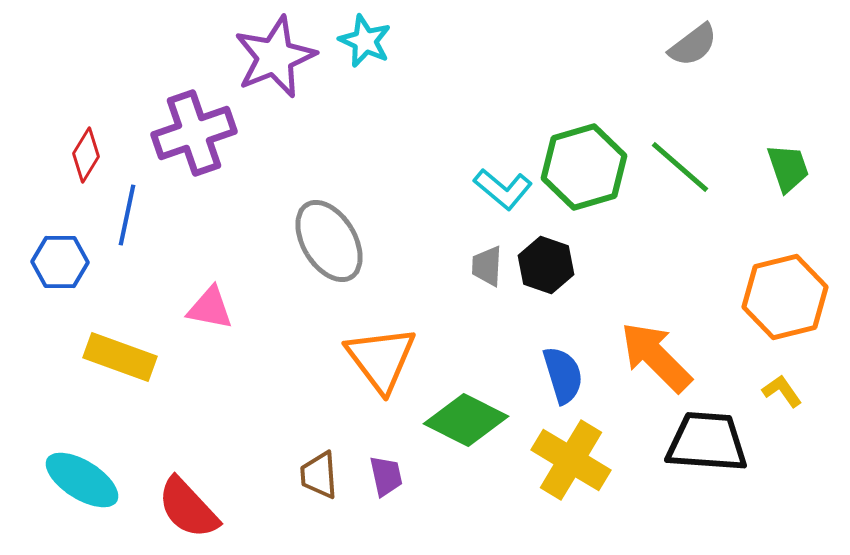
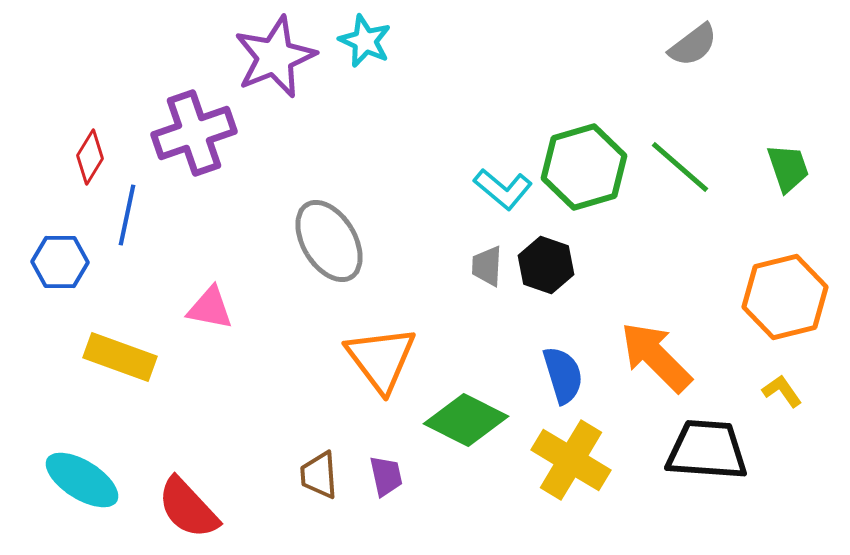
red diamond: moved 4 px right, 2 px down
black trapezoid: moved 8 px down
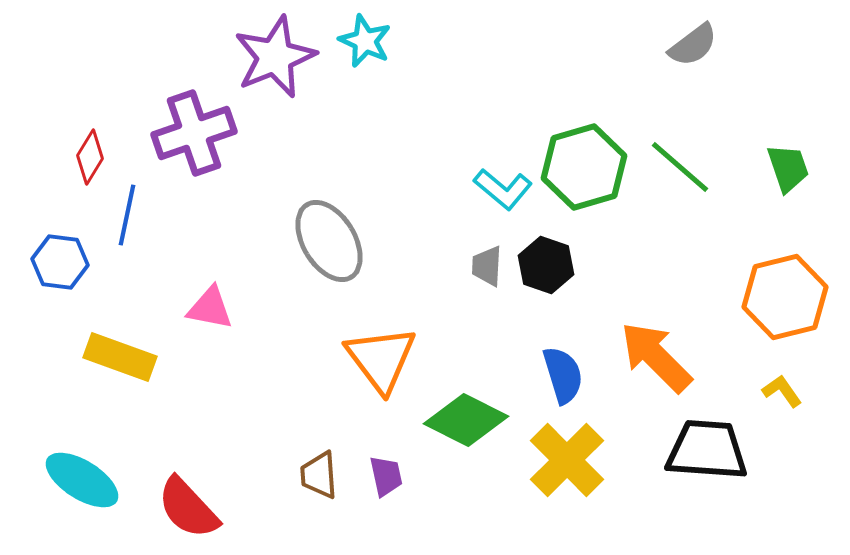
blue hexagon: rotated 6 degrees clockwise
yellow cross: moved 4 px left; rotated 14 degrees clockwise
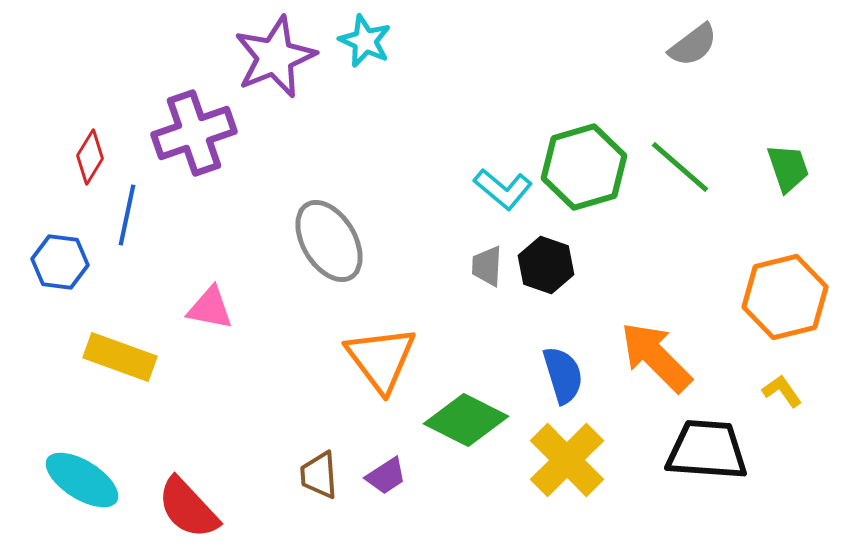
purple trapezoid: rotated 69 degrees clockwise
